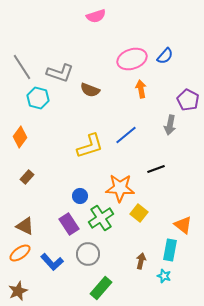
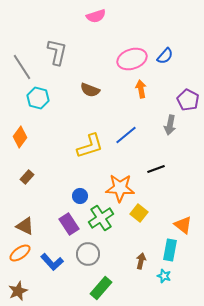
gray L-shape: moved 3 px left, 21 px up; rotated 96 degrees counterclockwise
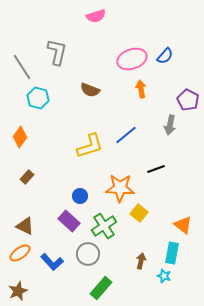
green cross: moved 3 px right, 8 px down
purple rectangle: moved 3 px up; rotated 15 degrees counterclockwise
cyan rectangle: moved 2 px right, 3 px down
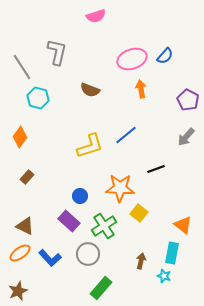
gray arrow: moved 16 px right, 12 px down; rotated 30 degrees clockwise
blue L-shape: moved 2 px left, 4 px up
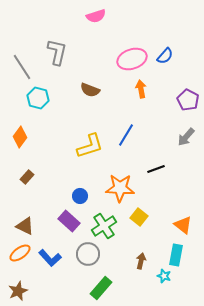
blue line: rotated 20 degrees counterclockwise
yellow square: moved 4 px down
cyan rectangle: moved 4 px right, 2 px down
